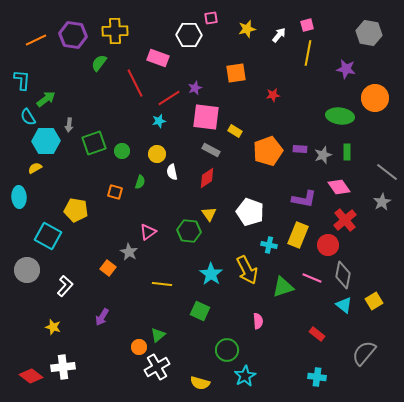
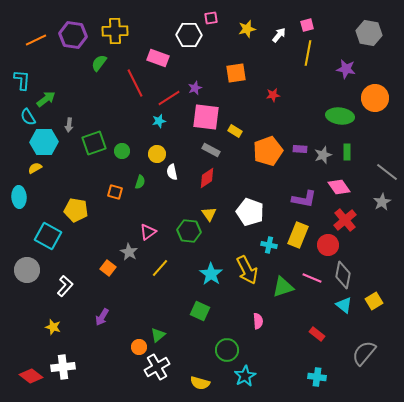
cyan hexagon at (46, 141): moved 2 px left, 1 px down
yellow line at (162, 284): moved 2 px left, 16 px up; rotated 54 degrees counterclockwise
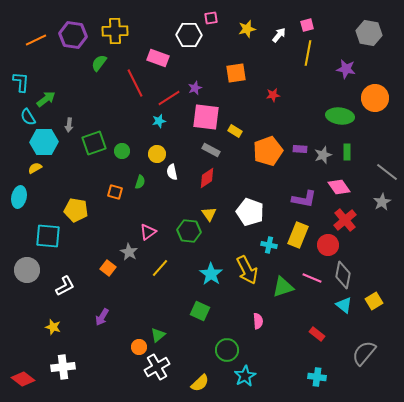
cyan L-shape at (22, 80): moved 1 px left, 2 px down
cyan ellipse at (19, 197): rotated 15 degrees clockwise
cyan square at (48, 236): rotated 24 degrees counterclockwise
white L-shape at (65, 286): rotated 20 degrees clockwise
red diamond at (31, 376): moved 8 px left, 3 px down
yellow semicircle at (200, 383): rotated 60 degrees counterclockwise
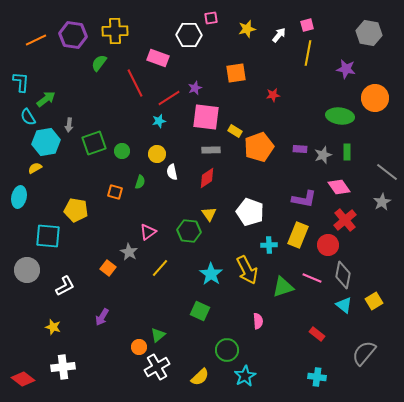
cyan hexagon at (44, 142): moved 2 px right; rotated 8 degrees counterclockwise
gray rectangle at (211, 150): rotated 30 degrees counterclockwise
orange pentagon at (268, 151): moved 9 px left, 4 px up
cyan cross at (269, 245): rotated 14 degrees counterclockwise
yellow semicircle at (200, 383): moved 6 px up
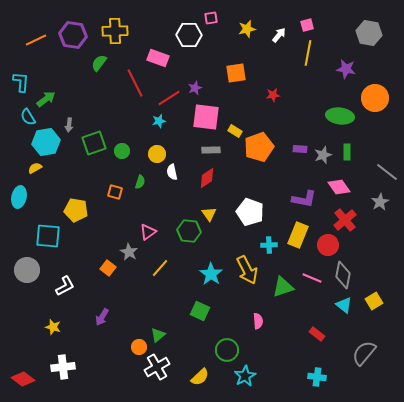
gray star at (382, 202): moved 2 px left
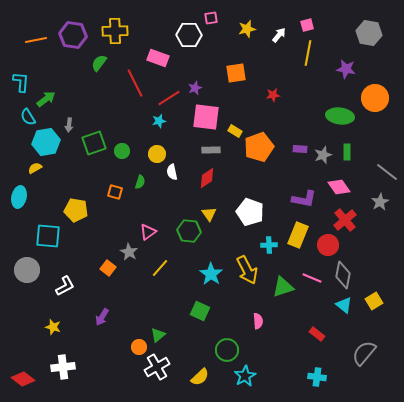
orange line at (36, 40): rotated 15 degrees clockwise
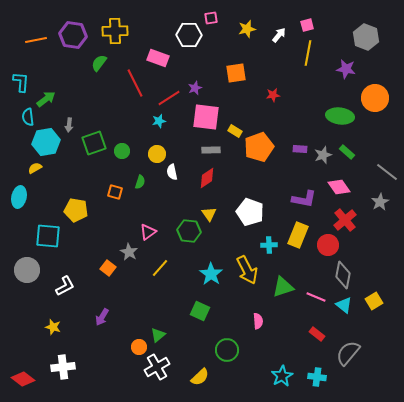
gray hexagon at (369, 33): moved 3 px left, 4 px down; rotated 10 degrees clockwise
cyan semicircle at (28, 117): rotated 24 degrees clockwise
green rectangle at (347, 152): rotated 49 degrees counterclockwise
pink line at (312, 278): moved 4 px right, 19 px down
gray semicircle at (364, 353): moved 16 px left
cyan star at (245, 376): moved 37 px right
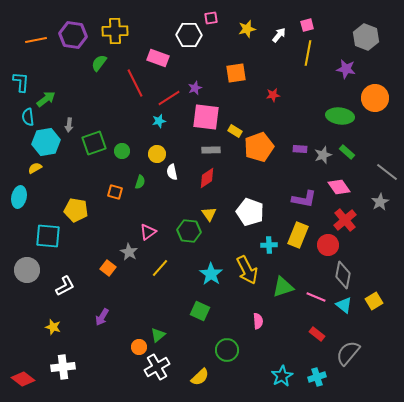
cyan cross at (317, 377): rotated 24 degrees counterclockwise
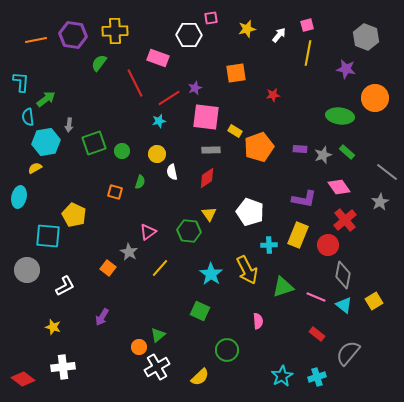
yellow pentagon at (76, 210): moved 2 px left, 5 px down; rotated 15 degrees clockwise
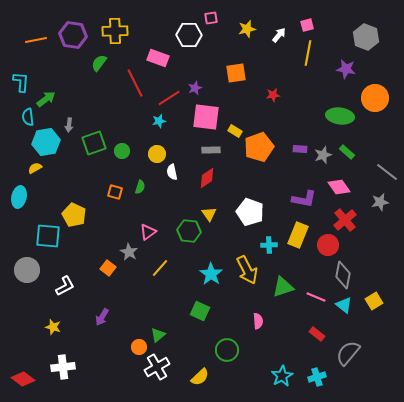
green semicircle at (140, 182): moved 5 px down
gray star at (380, 202): rotated 18 degrees clockwise
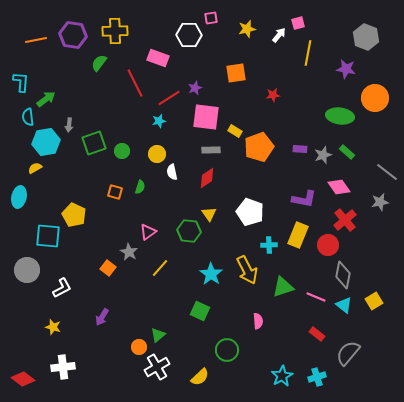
pink square at (307, 25): moved 9 px left, 2 px up
white L-shape at (65, 286): moved 3 px left, 2 px down
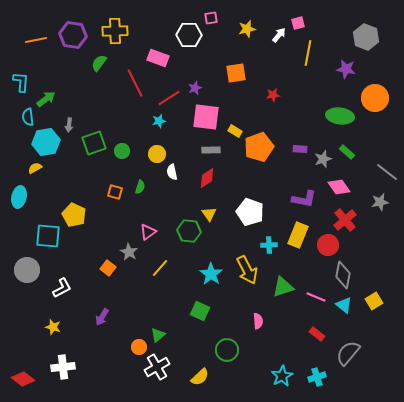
gray star at (323, 155): moved 4 px down
